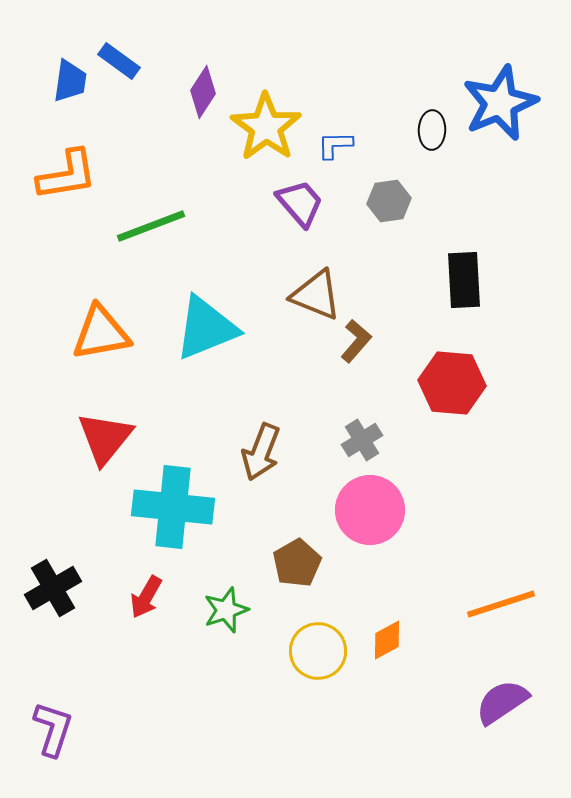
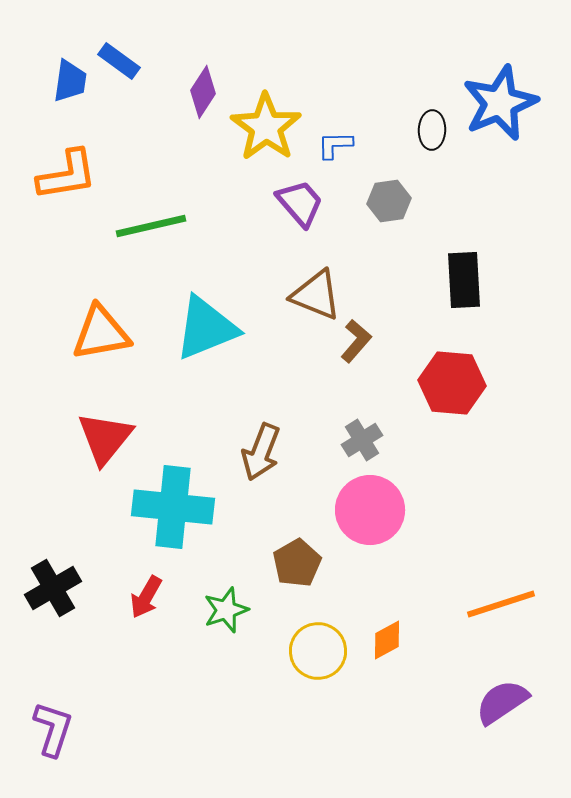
green line: rotated 8 degrees clockwise
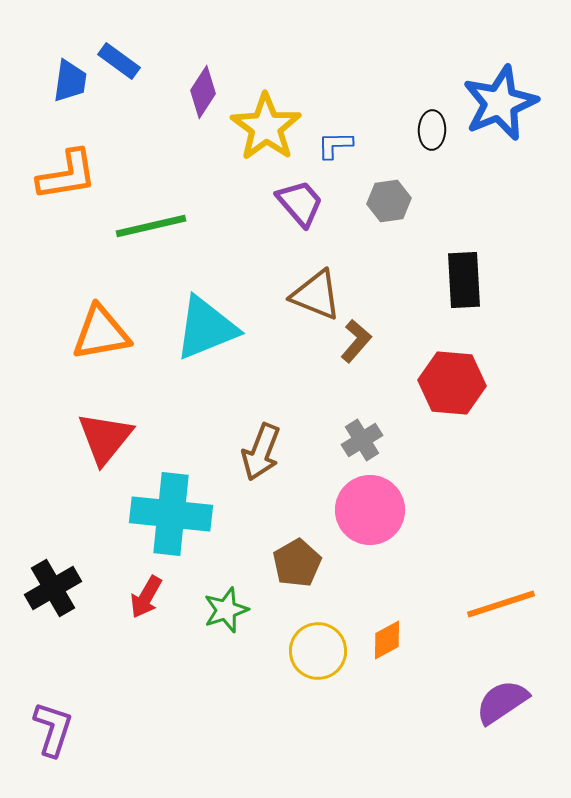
cyan cross: moved 2 px left, 7 px down
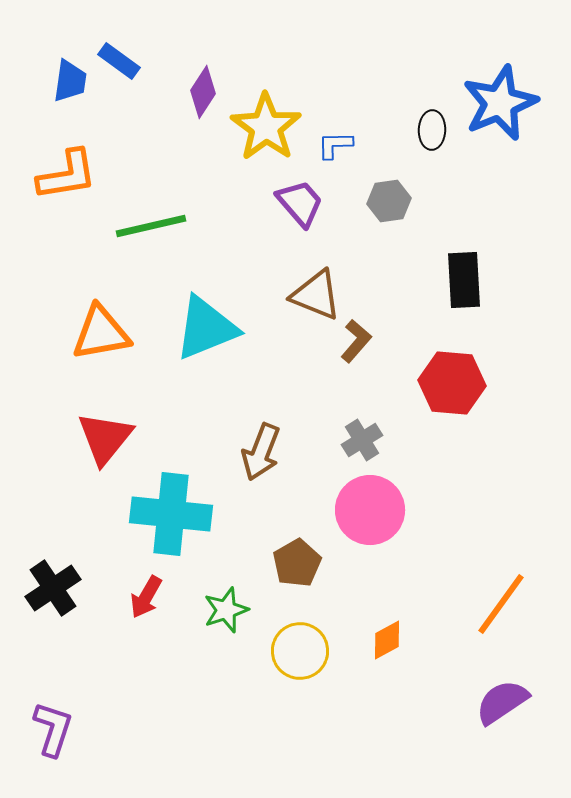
black cross: rotated 4 degrees counterclockwise
orange line: rotated 36 degrees counterclockwise
yellow circle: moved 18 px left
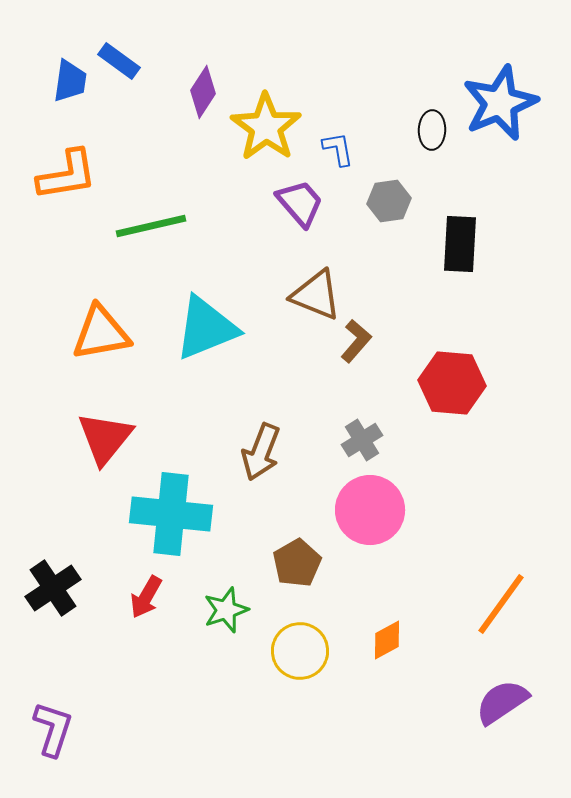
blue L-shape: moved 3 px right, 4 px down; rotated 81 degrees clockwise
black rectangle: moved 4 px left, 36 px up; rotated 6 degrees clockwise
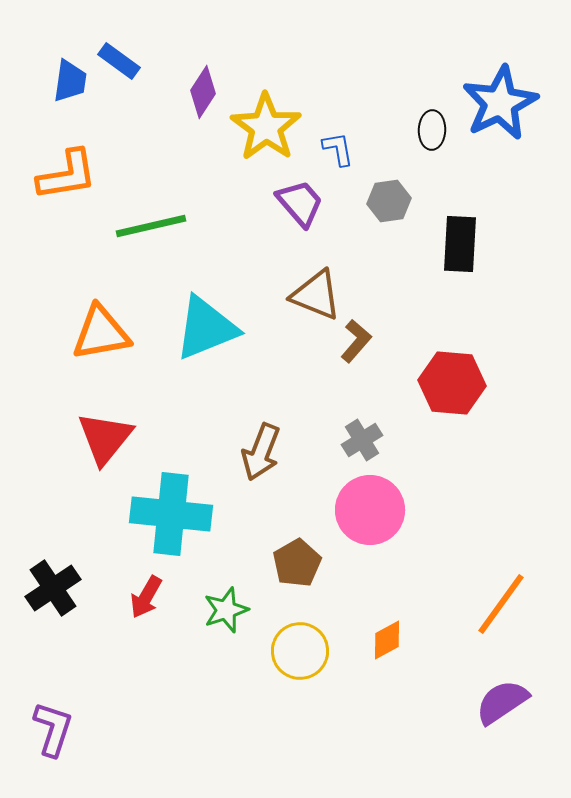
blue star: rotated 4 degrees counterclockwise
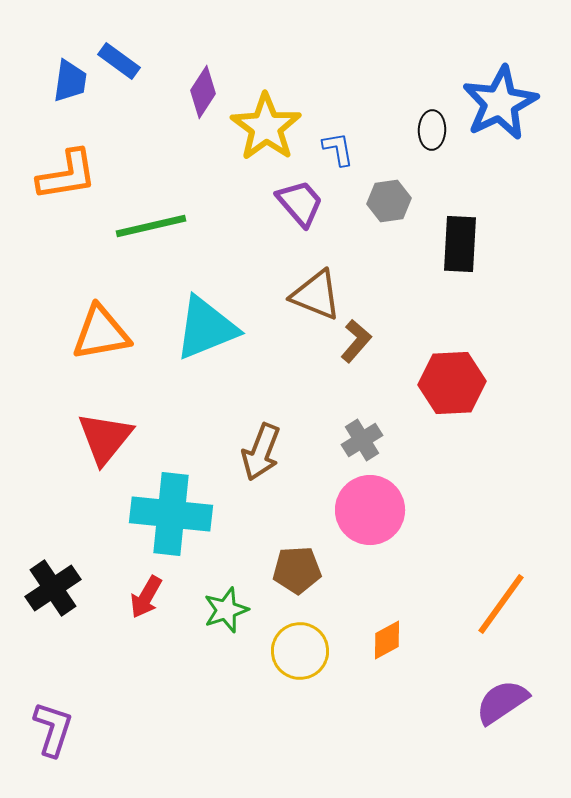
red hexagon: rotated 8 degrees counterclockwise
brown pentagon: moved 7 px down; rotated 27 degrees clockwise
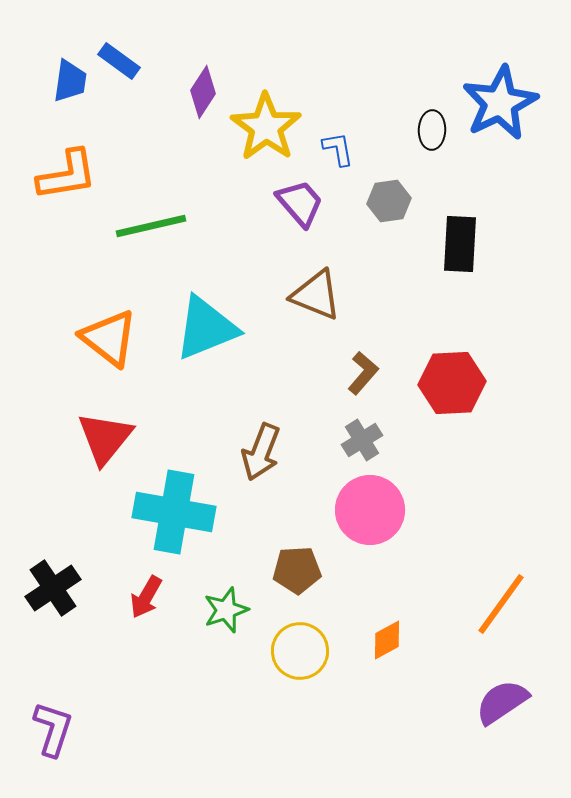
orange triangle: moved 8 px right, 5 px down; rotated 48 degrees clockwise
brown L-shape: moved 7 px right, 32 px down
cyan cross: moved 3 px right, 2 px up; rotated 4 degrees clockwise
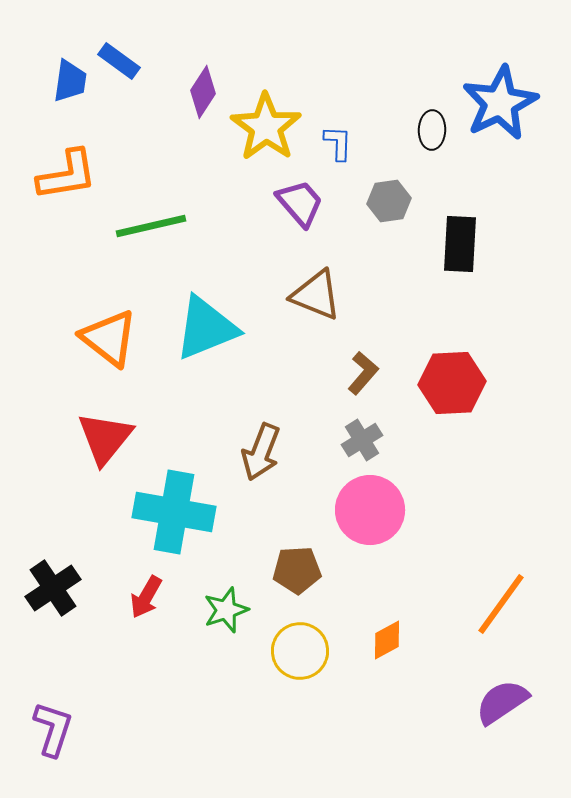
blue L-shape: moved 6 px up; rotated 12 degrees clockwise
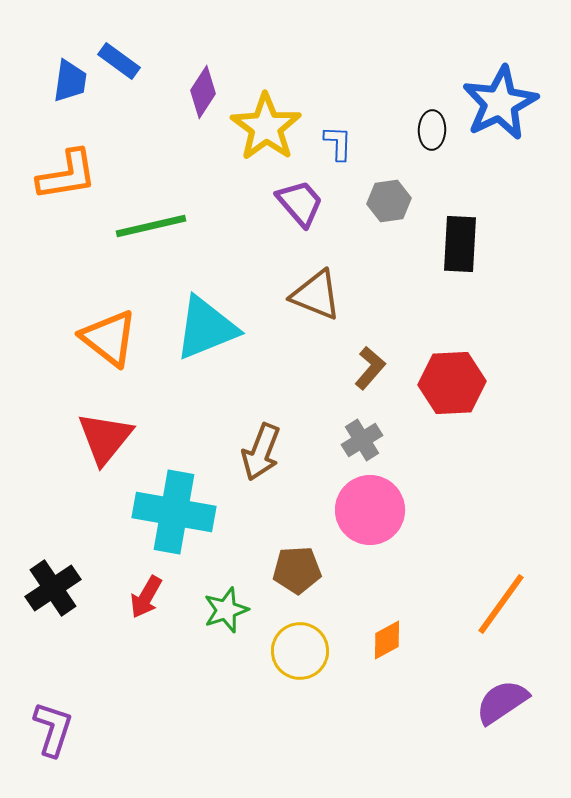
brown L-shape: moved 7 px right, 5 px up
